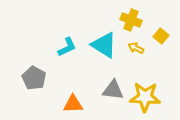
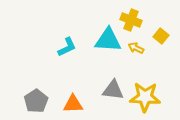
cyan triangle: moved 4 px right, 5 px up; rotated 28 degrees counterclockwise
gray pentagon: moved 2 px right, 23 px down; rotated 10 degrees clockwise
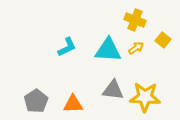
yellow cross: moved 4 px right
yellow square: moved 2 px right, 4 px down
cyan triangle: moved 10 px down
yellow arrow: rotated 119 degrees clockwise
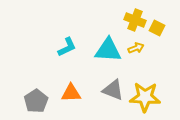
yellow square: moved 6 px left, 12 px up; rotated 14 degrees counterclockwise
yellow arrow: rotated 14 degrees clockwise
gray triangle: rotated 15 degrees clockwise
orange triangle: moved 2 px left, 11 px up
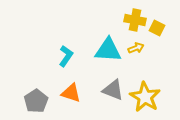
yellow cross: rotated 10 degrees counterclockwise
cyan L-shape: moved 1 px left, 9 px down; rotated 30 degrees counterclockwise
orange triangle: rotated 20 degrees clockwise
yellow star: rotated 28 degrees clockwise
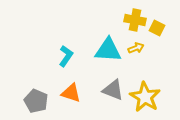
gray pentagon: rotated 15 degrees counterclockwise
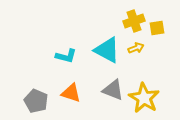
yellow cross: moved 1 px left, 1 px down; rotated 30 degrees counterclockwise
yellow square: rotated 35 degrees counterclockwise
cyan triangle: moved 1 px left; rotated 24 degrees clockwise
cyan L-shape: rotated 70 degrees clockwise
yellow star: moved 1 px left, 1 px down
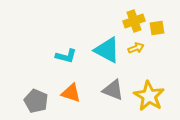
yellow star: moved 5 px right, 2 px up
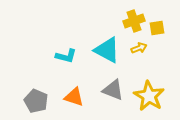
yellow arrow: moved 3 px right
orange triangle: moved 3 px right, 4 px down
